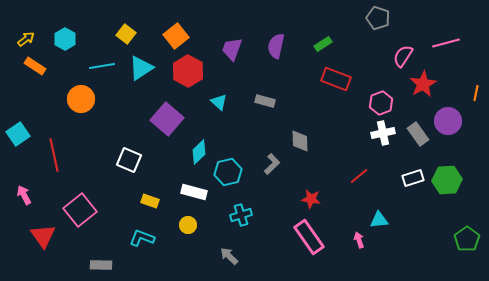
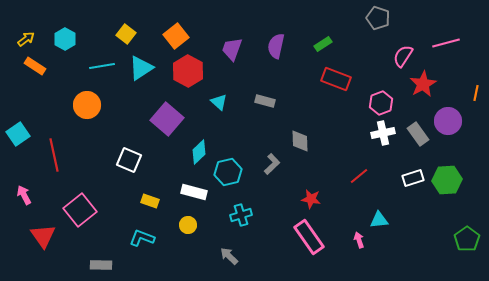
orange circle at (81, 99): moved 6 px right, 6 px down
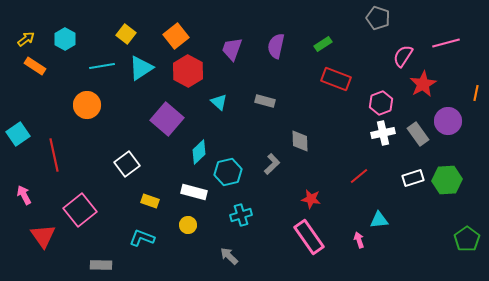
white square at (129, 160): moved 2 px left, 4 px down; rotated 30 degrees clockwise
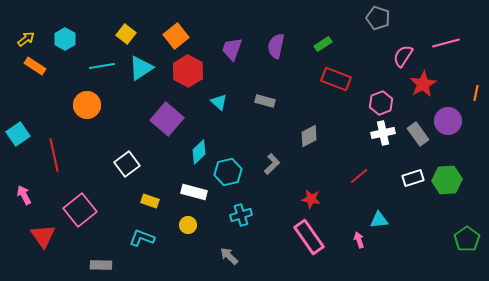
gray diamond at (300, 141): moved 9 px right, 5 px up; rotated 65 degrees clockwise
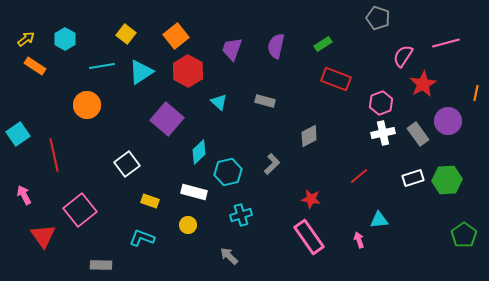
cyan triangle at (141, 68): moved 4 px down
green pentagon at (467, 239): moved 3 px left, 4 px up
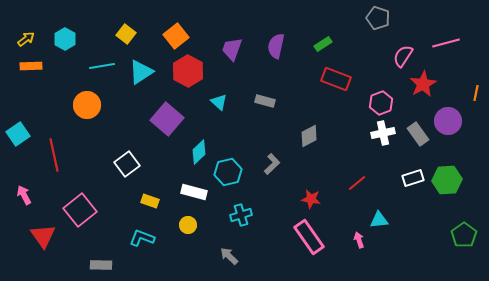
orange rectangle at (35, 66): moved 4 px left; rotated 35 degrees counterclockwise
red line at (359, 176): moved 2 px left, 7 px down
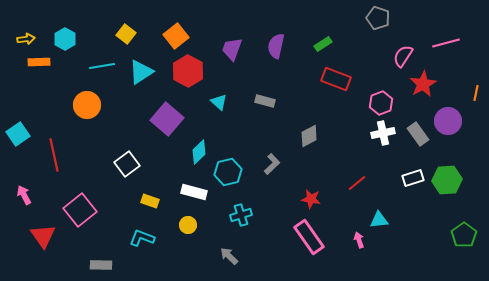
yellow arrow at (26, 39): rotated 30 degrees clockwise
orange rectangle at (31, 66): moved 8 px right, 4 px up
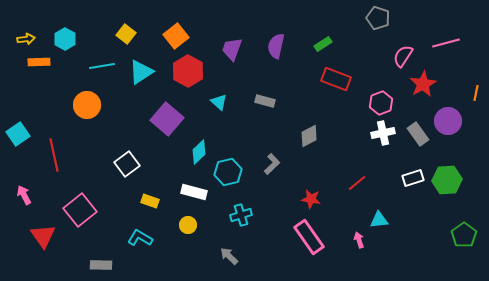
cyan L-shape at (142, 238): moved 2 px left; rotated 10 degrees clockwise
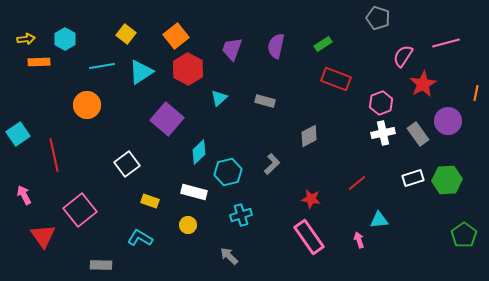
red hexagon at (188, 71): moved 2 px up
cyan triangle at (219, 102): moved 4 px up; rotated 36 degrees clockwise
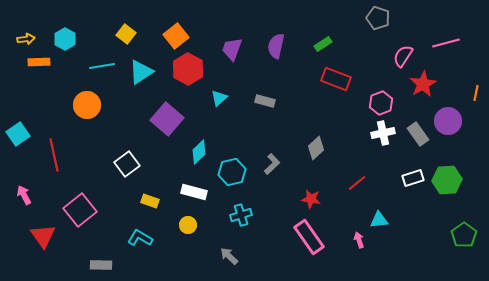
gray diamond at (309, 136): moved 7 px right, 12 px down; rotated 15 degrees counterclockwise
cyan hexagon at (228, 172): moved 4 px right
